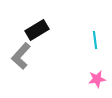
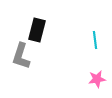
black rectangle: rotated 45 degrees counterclockwise
gray L-shape: rotated 24 degrees counterclockwise
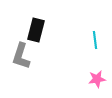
black rectangle: moved 1 px left
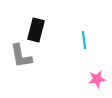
cyan line: moved 11 px left
gray L-shape: rotated 28 degrees counterclockwise
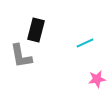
cyan line: moved 1 px right, 3 px down; rotated 72 degrees clockwise
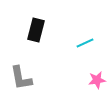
gray L-shape: moved 22 px down
pink star: moved 1 px down
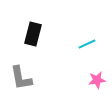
black rectangle: moved 3 px left, 4 px down
cyan line: moved 2 px right, 1 px down
